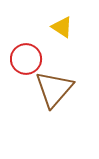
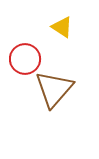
red circle: moved 1 px left
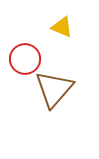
yellow triangle: rotated 10 degrees counterclockwise
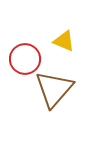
yellow triangle: moved 2 px right, 14 px down
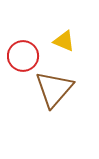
red circle: moved 2 px left, 3 px up
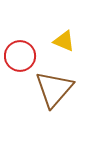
red circle: moved 3 px left
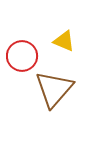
red circle: moved 2 px right
